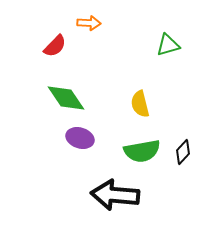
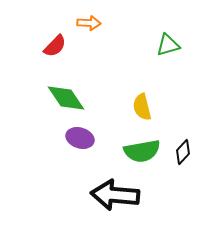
yellow semicircle: moved 2 px right, 3 px down
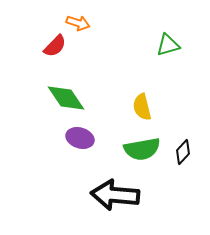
orange arrow: moved 11 px left; rotated 15 degrees clockwise
green semicircle: moved 2 px up
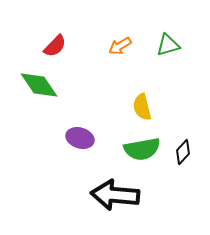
orange arrow: moved 42 px right, 23 px down; rotated 130 degrees clockwise
green diamond: moved 27 px left, 13 px up
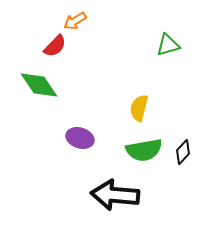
orange arrow: moved 45 px left, 25 px up
yellow semicircle: moved 3 px left, 1 px down; rotated 28 degrees clockwise
green semicircle: moved 2 px right, 1 px down
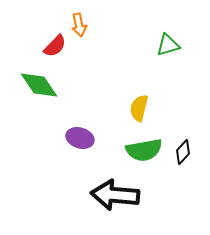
orange arrow: moved 4 px right, 4 px down; rotated 70 degrees counterclockwise
